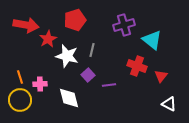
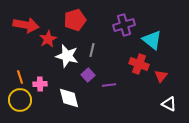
red cross: moved 2 px right, 2 px up
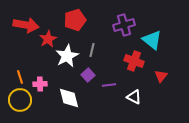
white star: rotated 30 degrees clockwise
red cross: moved 5 px left, 3 px up
white triangle: moved 35 px left, 7 px up
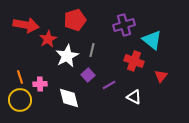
purple line: rotated 24 degrees counterclockwise
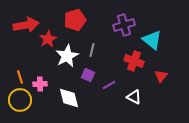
red arrow: rotated 20 degrees counterclockwise
purple square: rotated 24 degrees counterclockwise
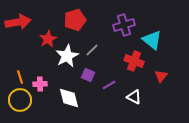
red arrow: moved 8 px left, 3 px up
gray line: rotated 32 degrees clockwise
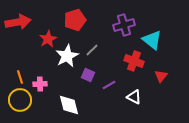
white diamond: moved 7 px down
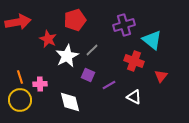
red star: rotated 18 degrees counterclockwise
white diamond: moved 1 px right, 3 px up
